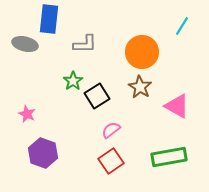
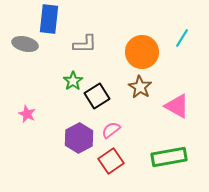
cyan line: moved 12 px down
purple hexagon: moved 36 px right, 15 px up; rotated 12 degrees clockwise
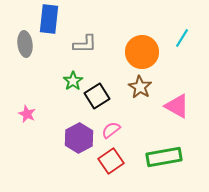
gray ellipse: rotated 70 degrees clockwise
green rectangle: moved 5 px left
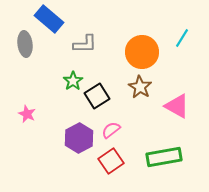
blue rectangle: rotated 56 degrees counterclockwise
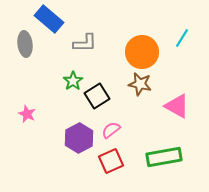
gray L-shape: moved 1 px up
brown star: moved 3 px up; rotated 20 degrees counterclockwise
red square: rotated 10 degrees clockwise
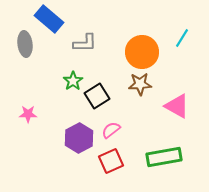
brown star: rotated 15 degrees counterclockwise
pink star: moved 1 px right; rotated 24 degrees counterclockwise
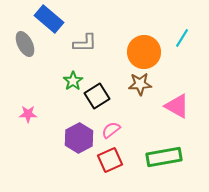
gray ellipse: rotated 20 degrees counterclockwise
orange circle: moved 2 px right
red square: moved 1 px left, 1 px up
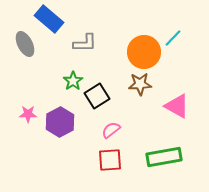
cyan line: moved 9 px left; rotated 12 degrees clockwise
purple hexagon: moved 19 px left, 16 px up
red square: rotated 20 degrees clockwise
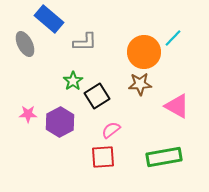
gray L-shape: moved 1 px up
red square: moved 7 px left, 3 px up
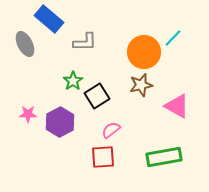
brown star: moved 1 px right, 1 px down; rotated 10 degrees counterclockwise
